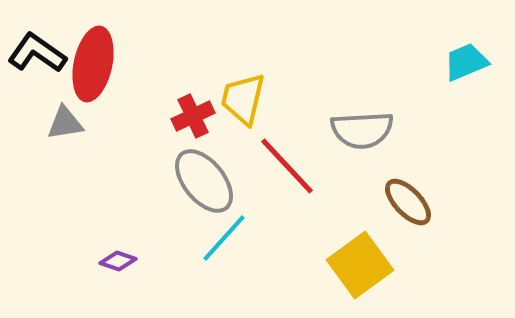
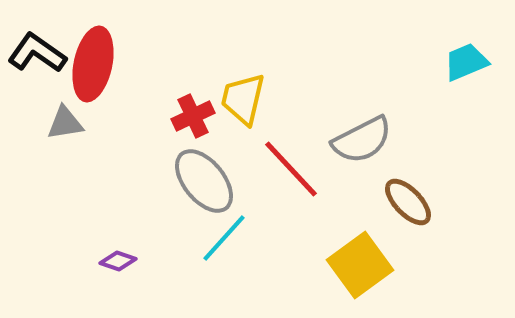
gray semicircle: moved 10 px down; rotated 24 degrees counterclockwise
red line: moved 4 px right, 3 px down
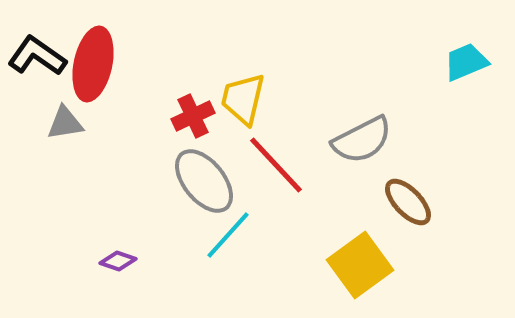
black L-shape: moved 3 px down
red line: moved 15 px left, 4 px up
cyan line: moved 4 px right, 3 px up
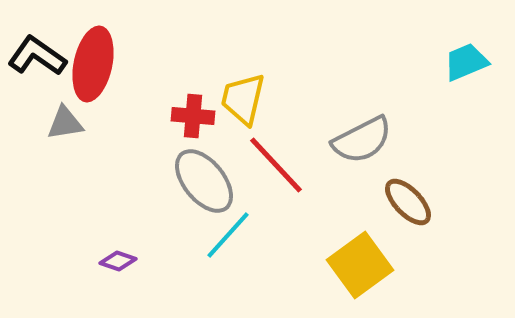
red cross: rotated 30 degrees clockwise
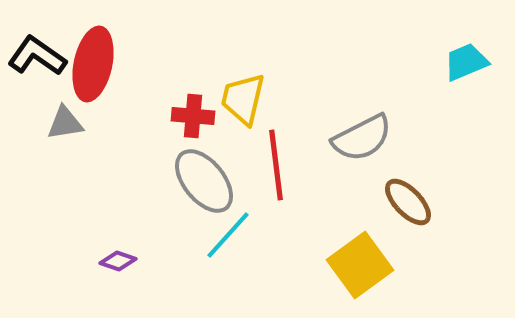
gray semicircle: moved 2 px up
red line: rotated 36 degrees clockwise
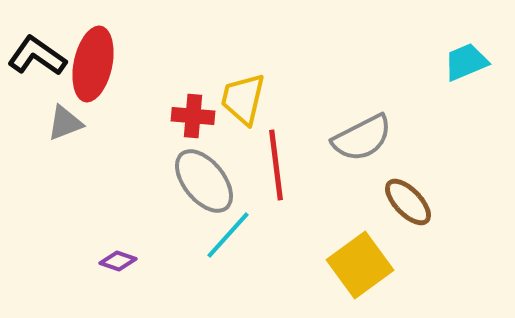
gray triangle: rotated 12 degrees counterclockwise
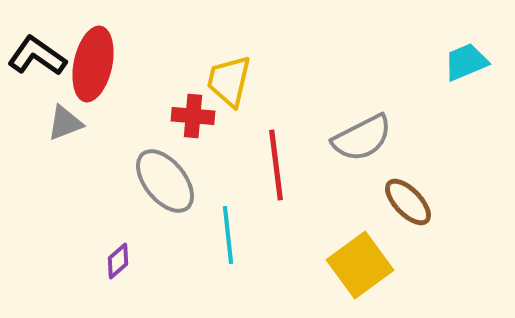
yellow trapezoid: moved 14 px left, 18 px up
gray ellipse: moved 39 px left
cyan line: rotated 48 degrees counterclockwise
purple diamond: rotated 60 degrees counterclockwise
